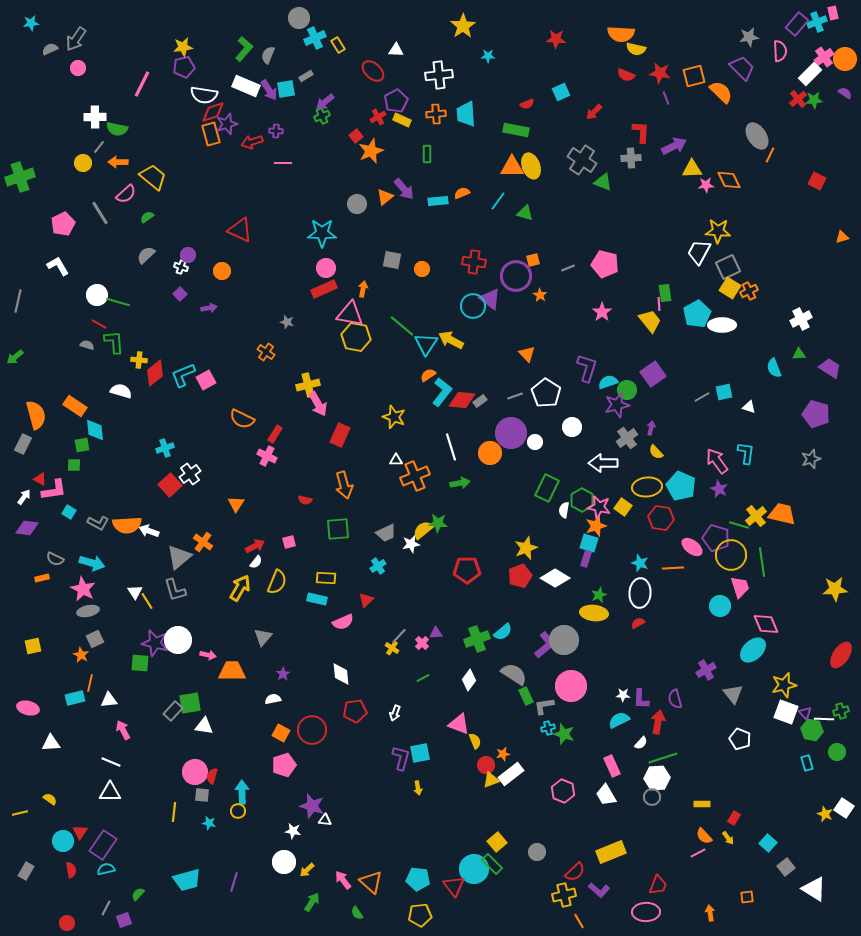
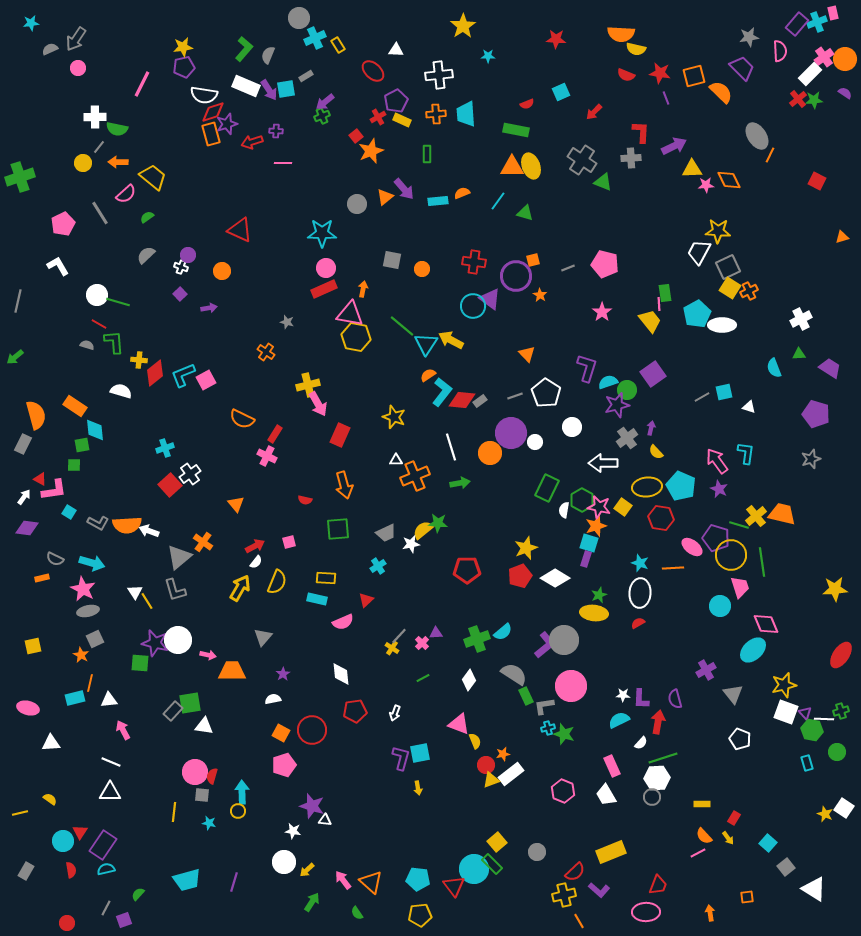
orange triangle at (236, 504): rotated 12 degrees counterclockwise
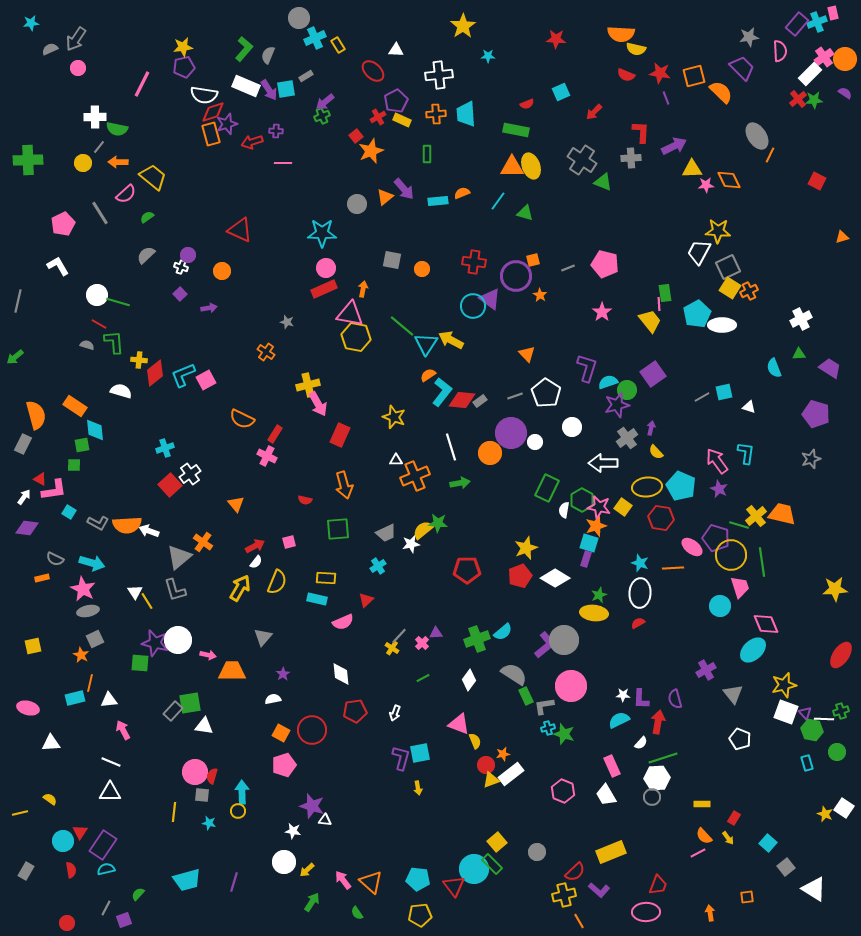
green cross at (20, 177): moved 8 px right, 17 px up; rotated 16 degrees clockwise
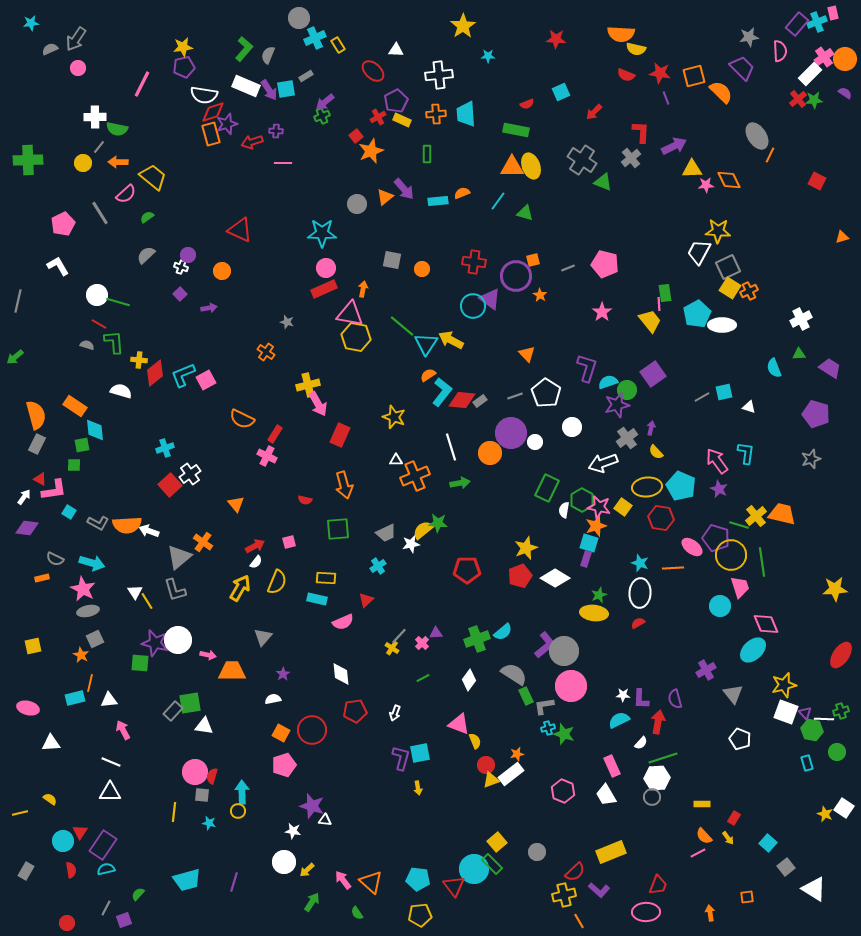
gray cross at (631, 158): rotated 36 degrees counterclockwise
gray rectangle at (23, 444): moved 14 px right
white arrow at (603, 463): rotated 20 degrees counterclockwise
gray circle at (564, 640): moved 11 px down
orange star at (503, 754): moved 14 px right
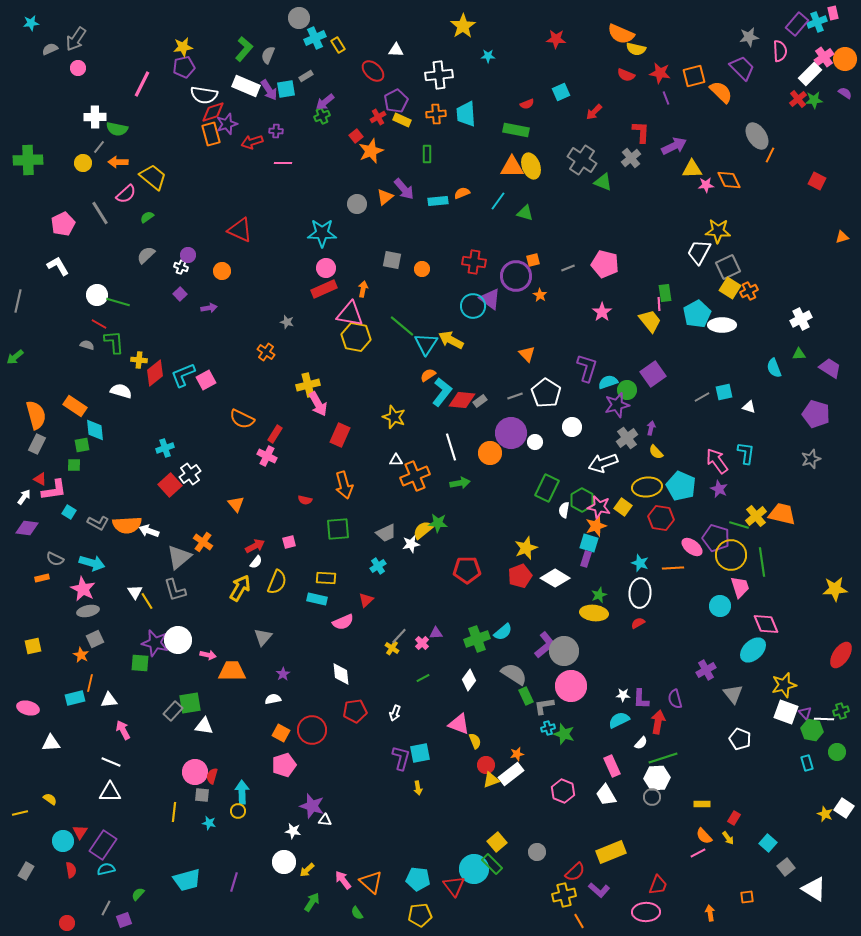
orange semicircle at (621, 34): rotated 20 degrees clockwise
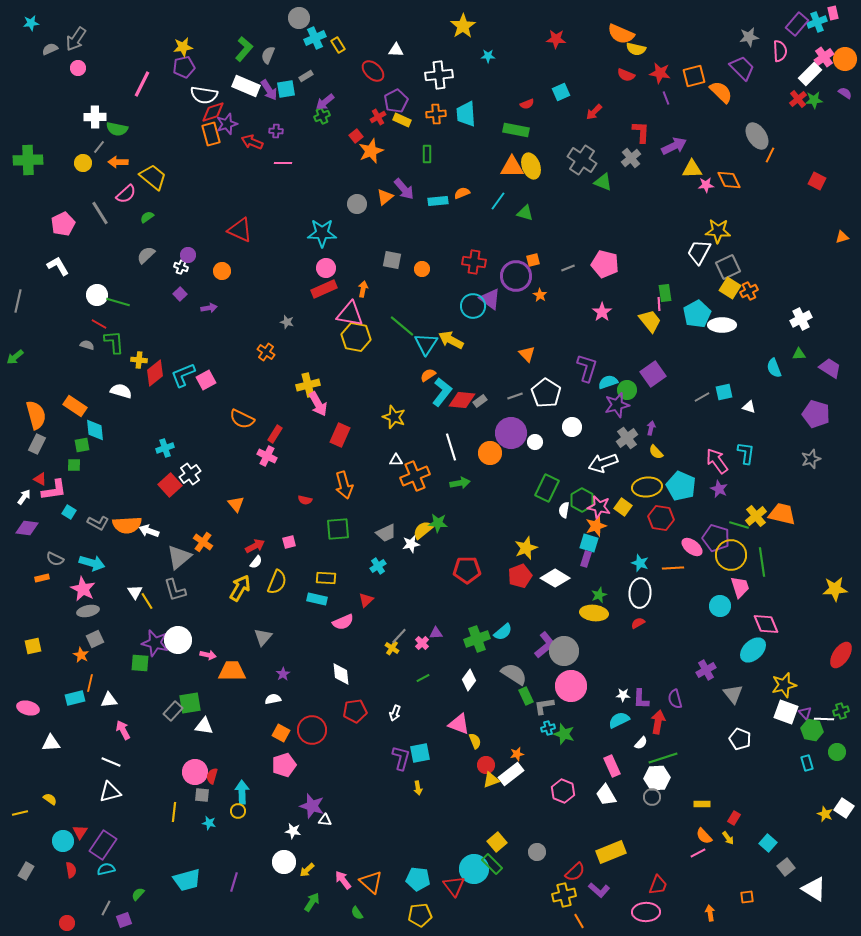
red arrow at (252, 142): rotated 40 degrees clockwise
white triangle at (110, 792): rotated 15 degrees counterclockwise
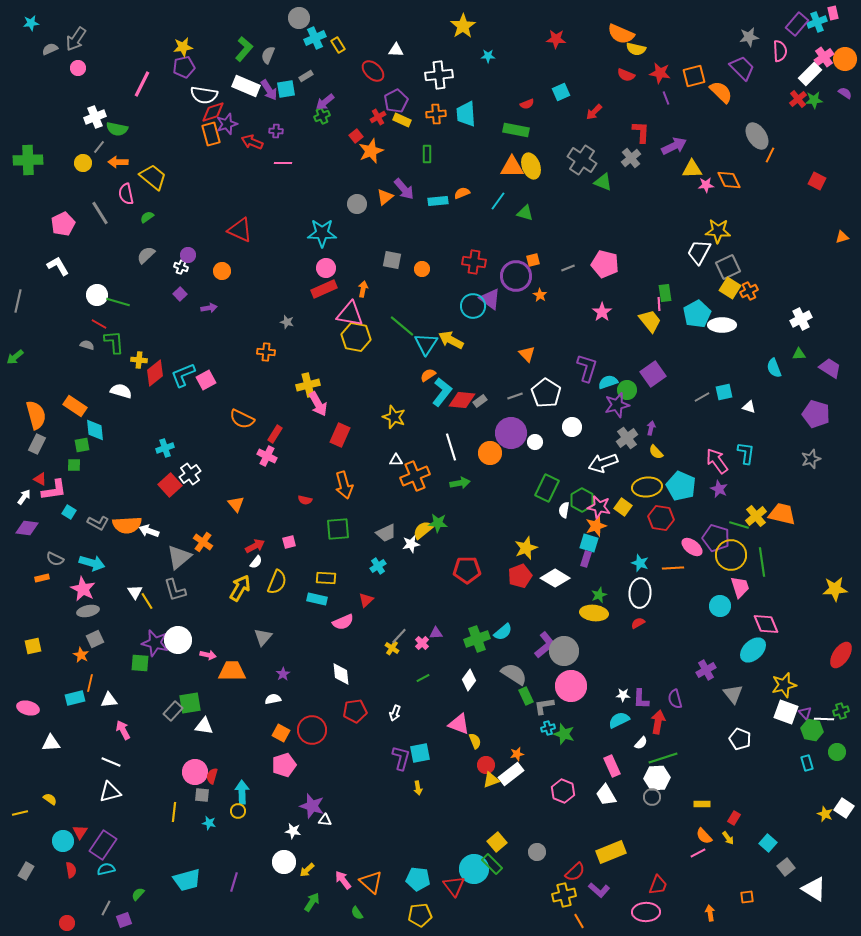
white cross at (95, 117): rotated 20 degrees counterclockwise
pink semicircle at (126, 194): rotated 120 degrees clockwise
orange cross at (266, 352): rotated 30 degrees counterclockwise
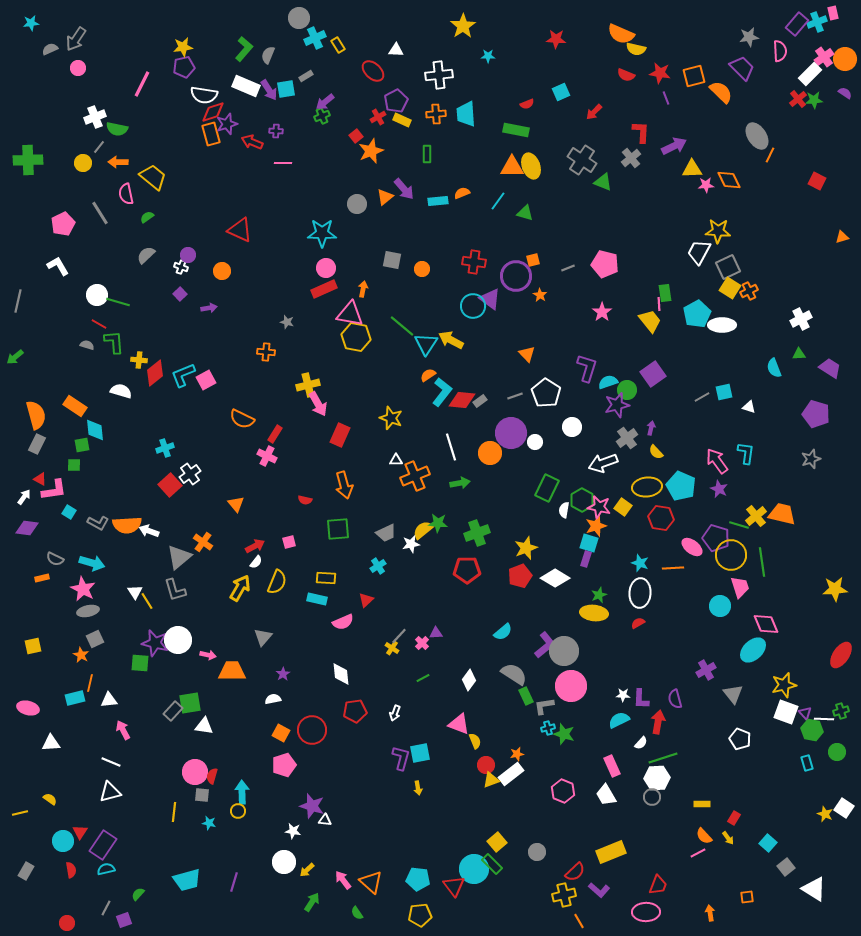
yellow star at (394, 417): moved 3 px left, 1 px down
green cross at (477, 639): moved 106 px up
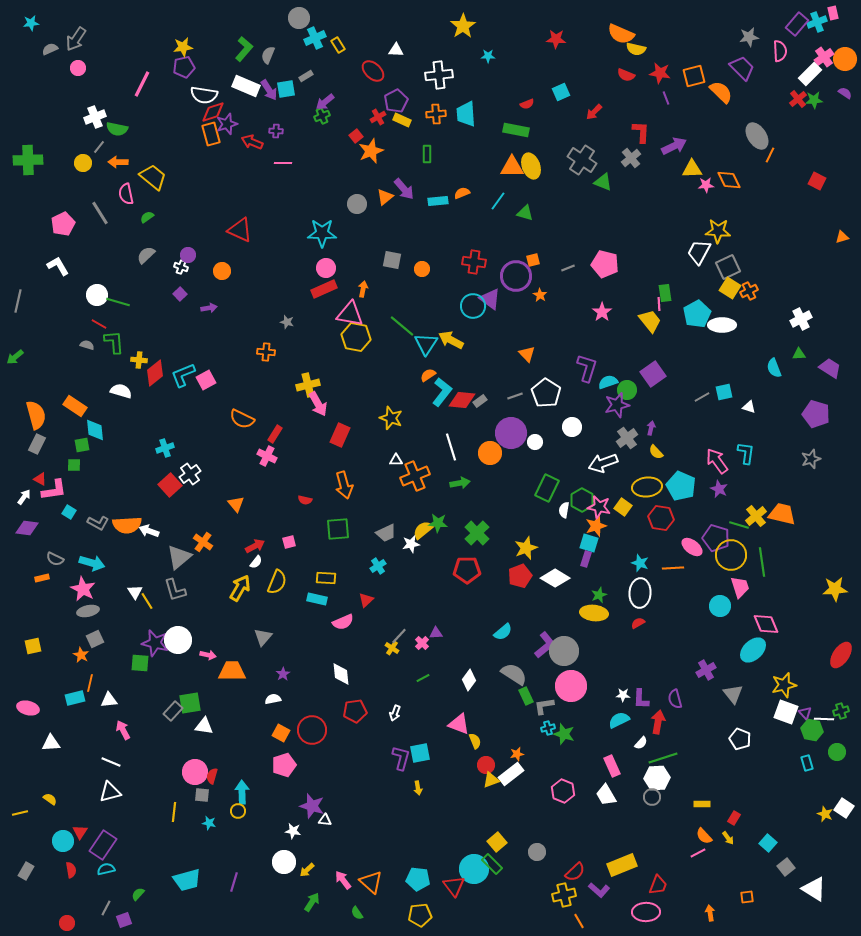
green cross at (477, 533): rotated 25 degrees counterclockwise
yellow rectangle at (611, 852): moved 11 px right, 13 px down
